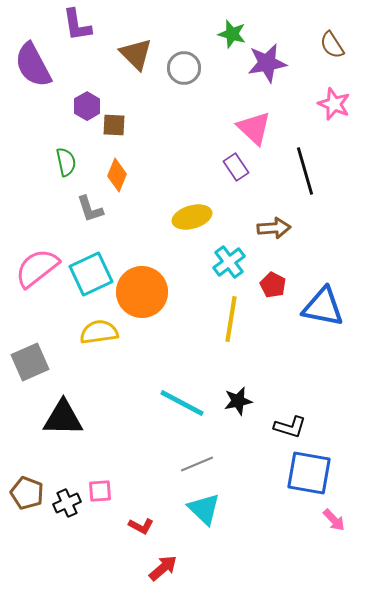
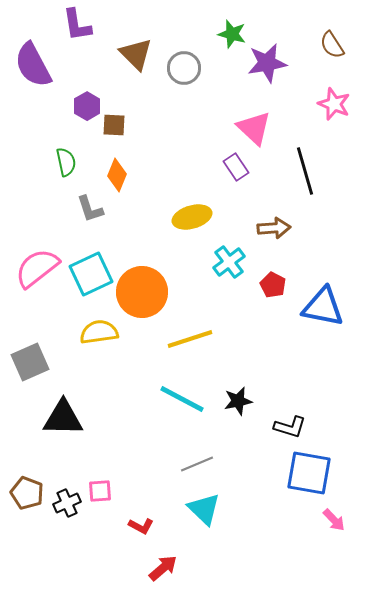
yellow line: moved 41 px left, 20 px down; rotated 63 degrees clockwise
cyan line: moved 4 px up
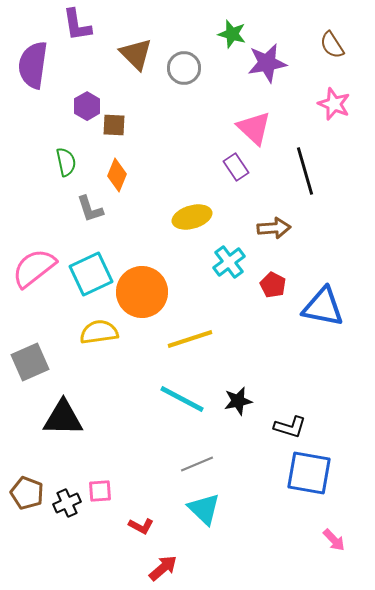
purple semicircle: rotated 36 degrees clockwise
pink semicircle: moved 3 px left
pink arrow: moved 20 px down
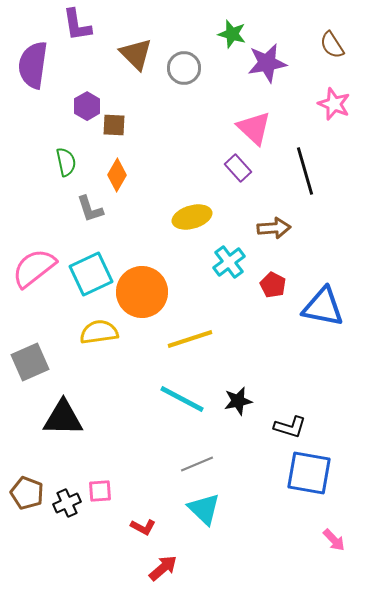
purple rectangle: moved 2 px right, 1 px down; rotated 8 degrees counterclockwise
orange diamond: rotated 8 degrees clockwise
red L-shape: moved 2 px right, 1 px down
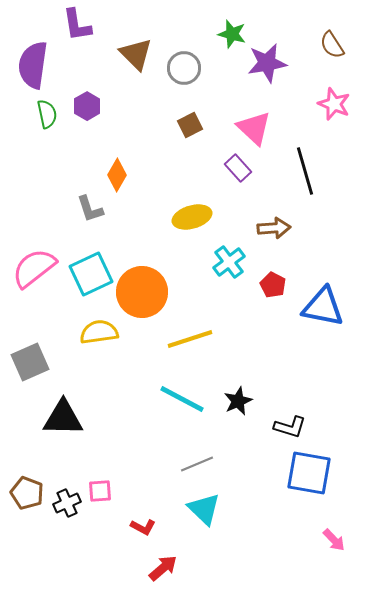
brown square: moved 76 px right; rotated 30 degrees counterclockwise
green semicircle: moved 19 px left, 48 px up
black star: rotated 12 degrees counterclockwise
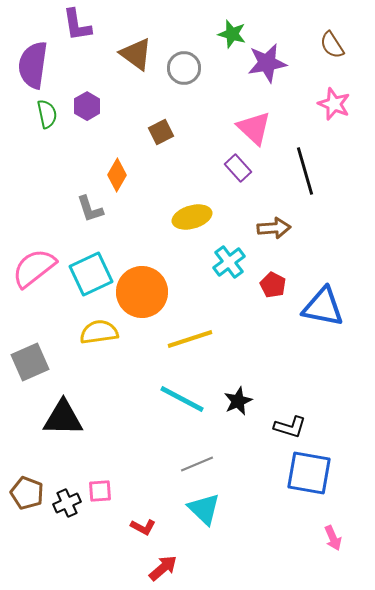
brown triangle: rotated 9 degrees counterclockwise
brown square: moved 29 px left, 7 px down
pink arrow: moved 1 px left, 2 px up; rotated 20 degrees clockwise
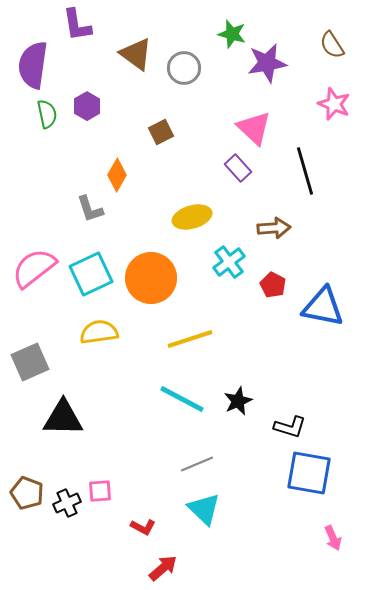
orange circle: moved 9 px right, 14 px up
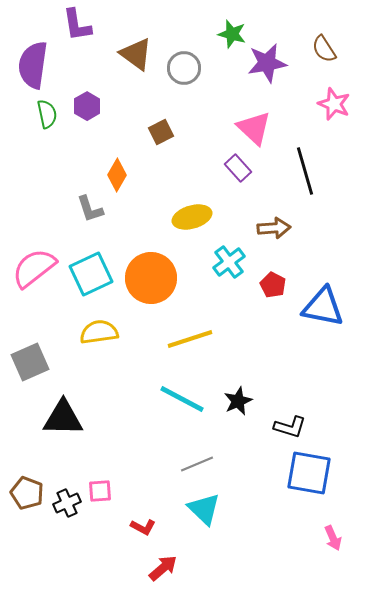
brown semicircle: moved 8 px left, 4 px down
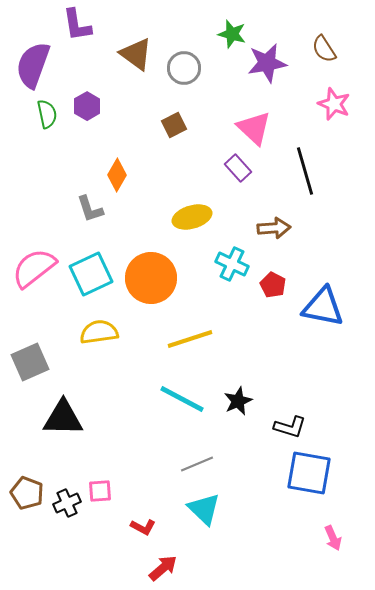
purple semicircle: rotated 12 degrees clockwise
brown square: moved 13 px right, 7 px up
cyan cross: moved 3 px right, 2 px down; rotated 28 degrees counterclockwise
